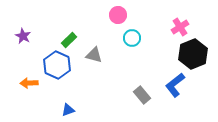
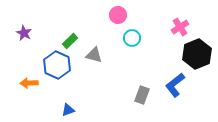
purple star: moved 1 px right, 3 px up
green rectangle: moved 1 px right, 1 px down
black hexagon: moved 4 px right
gray rectangle: rotated 60 degrees clockwise
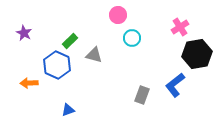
black hexagon: rotated 12 degrees clockwise
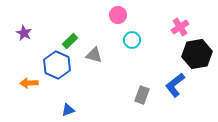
cyan circle: moved 2 px down
